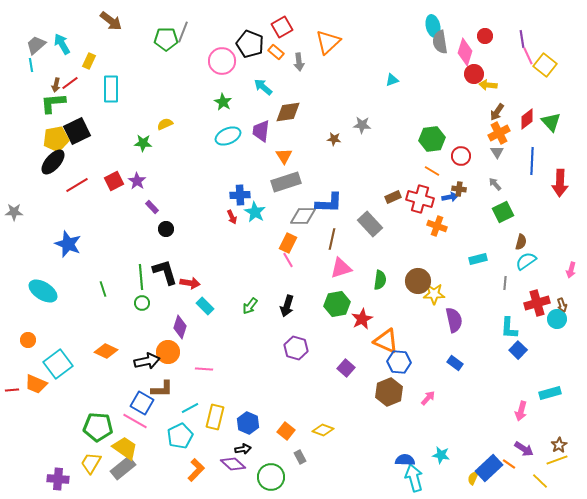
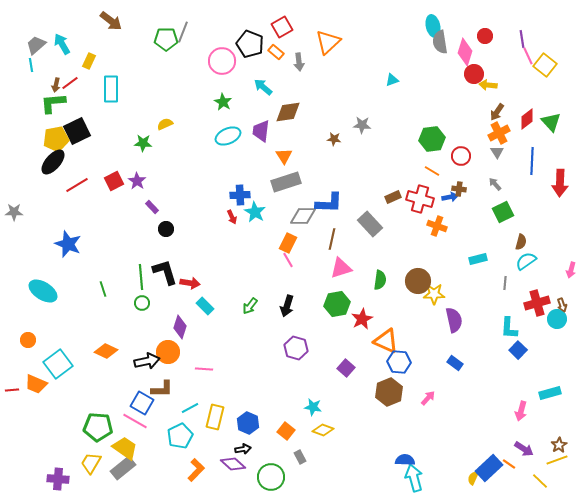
cyan star at (441, 455): moved 128 px left, 48 px up
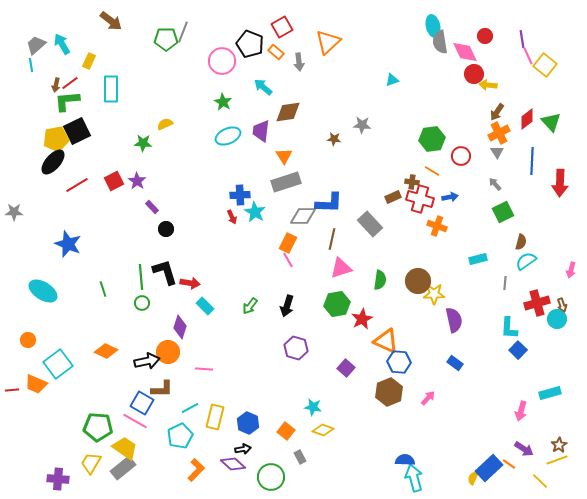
pink diamond at (465, 52): rotated 44 degrees counterclockwise
green L-shape at (53, 103): moved 14 px right, 2 px up
brown cross at (459, 189): moved 47 px left, 7 px up
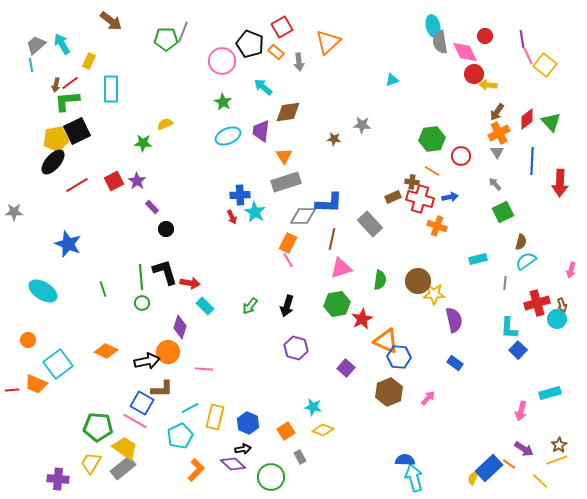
blue hexagon at (399, 362): moved 5 px up
orange square at (286, 431): rotated 18 degrees clockwise
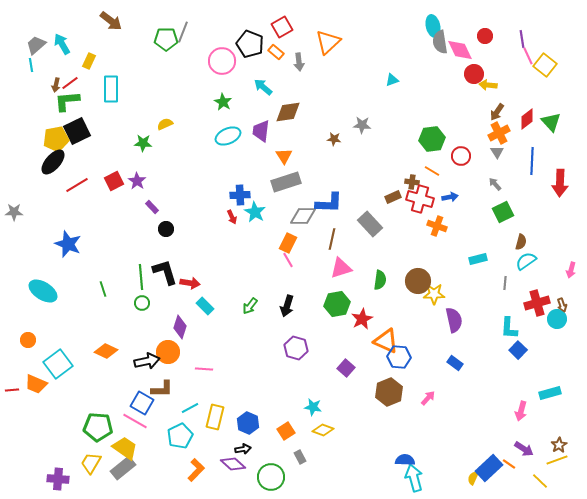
pink diamond at (465, 52): moved 5 px left, 2 px up
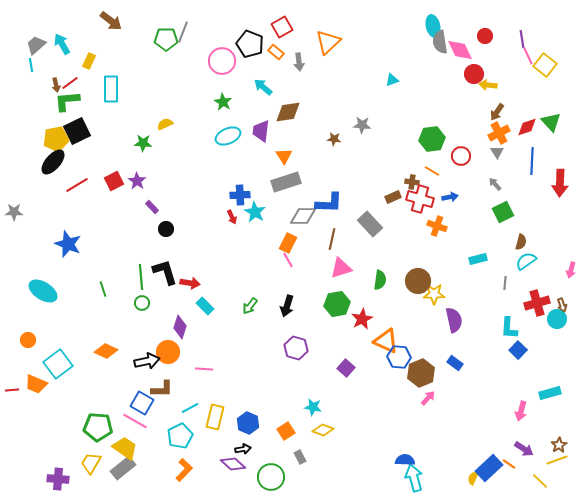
brown arrow at (56, 85): rotated 24 degrees counterclockwise
red diamond at (527, 119): moved 8 px down; rotated 20 degrees clockwise
brown hexagon at (389, 392): moved 32 px right, 19 px up
orange L-shape at (196, 470): moved 12 px left
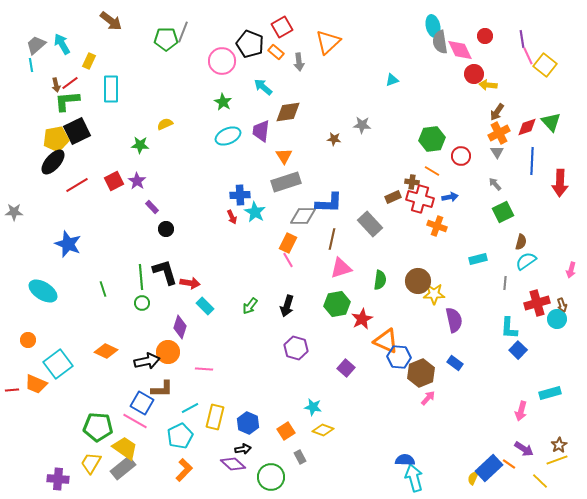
green star at (143, 143): moved 3 px left, 2 px down
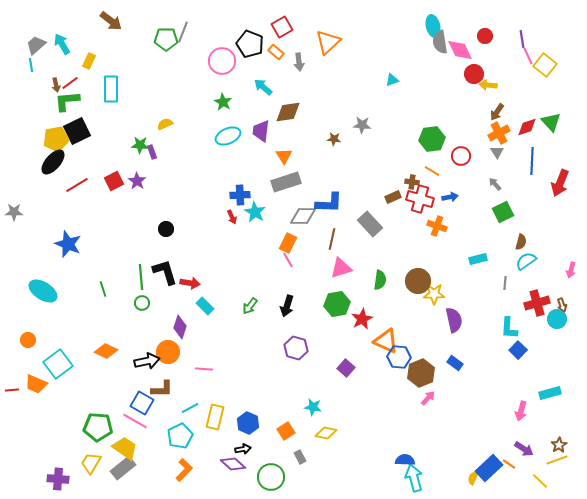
red arrow at (560, 183): rotated 20 degrees clockwise
purple rectangle at (152, 207): moved 55 px up; rotated 24 degrees clockwise
yellow diamond at (323, 430): moved 3 px right, 3 px down; rotated 10 degrees counterclockwise
